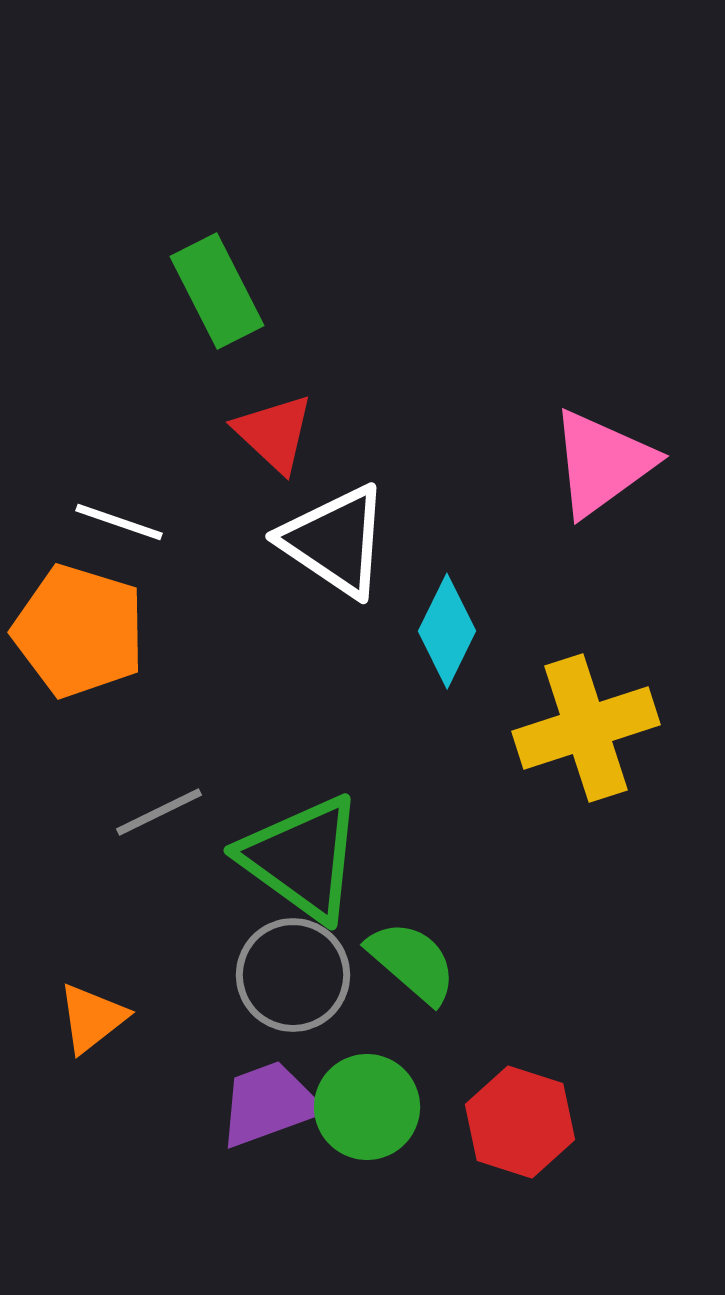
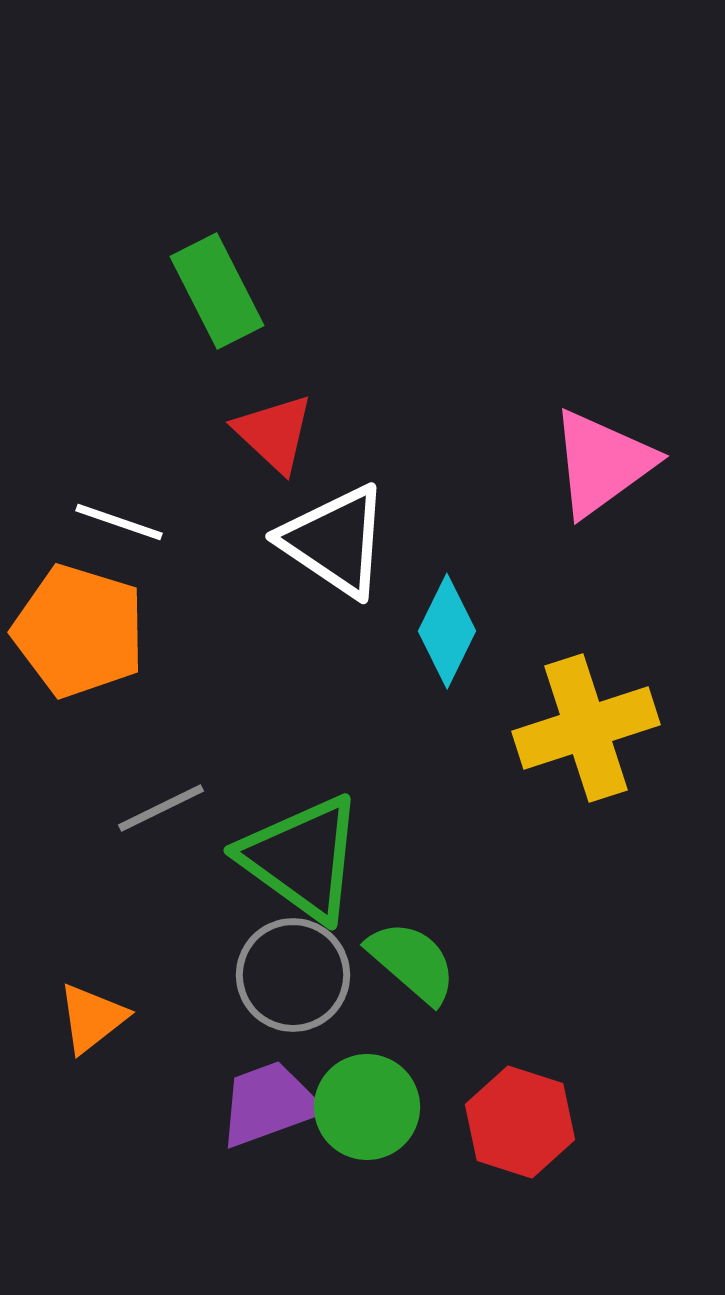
gray line: moved 2 px right, 4 px up
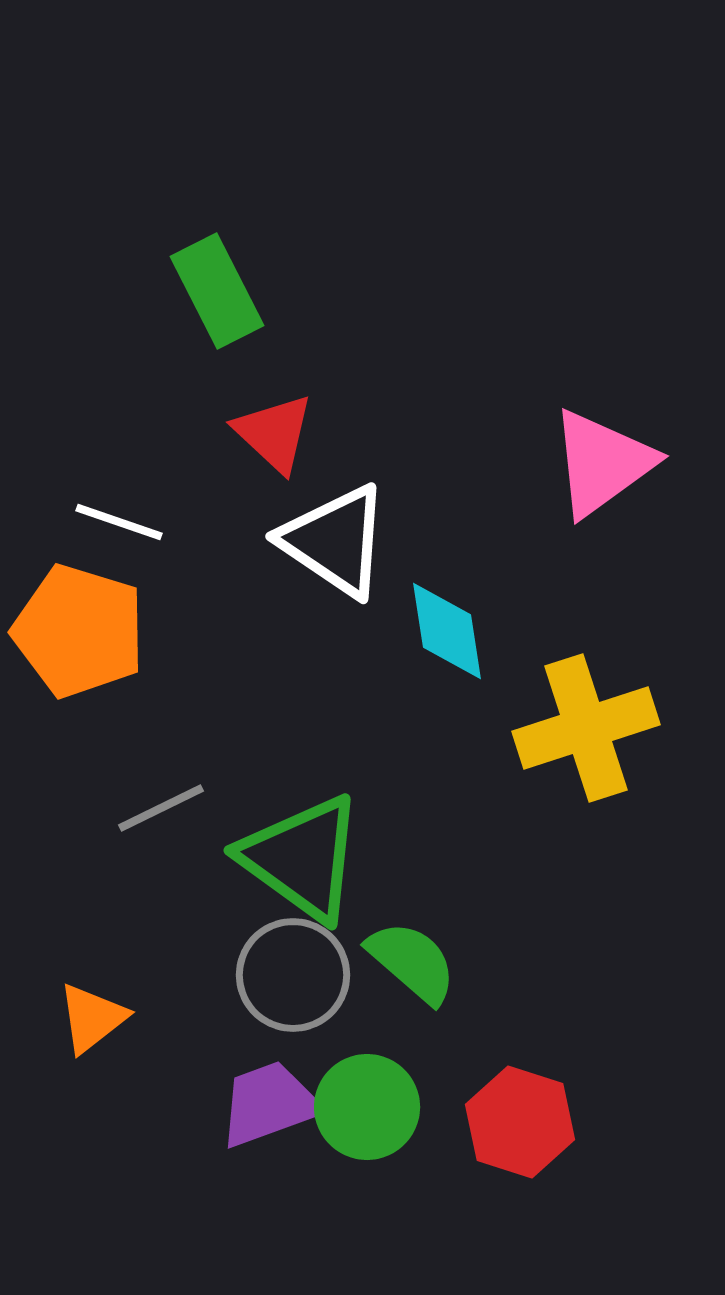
cyan diamond: rotated 35 degrees counterclockwise
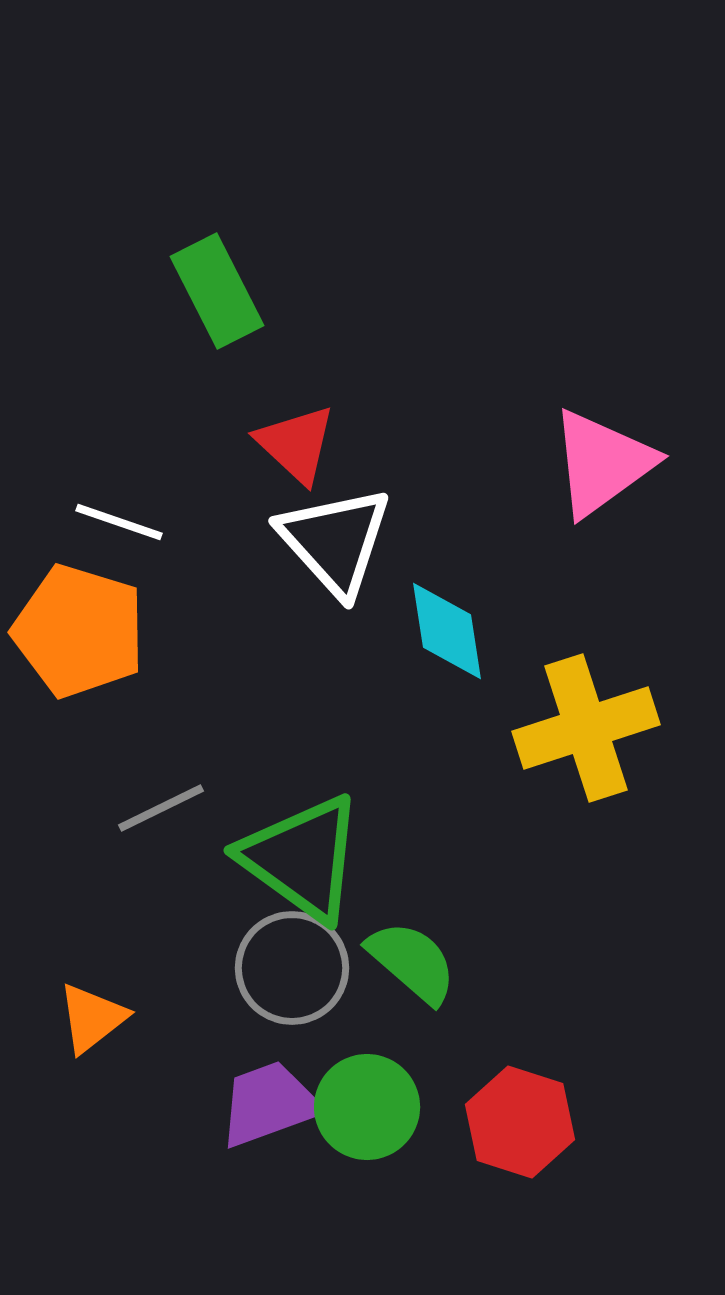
red triangle: moved 22 px right, 11 px down
white triangle: rotated 14 degrees clockwise
gray circle: moved 1 px left, 7 px up
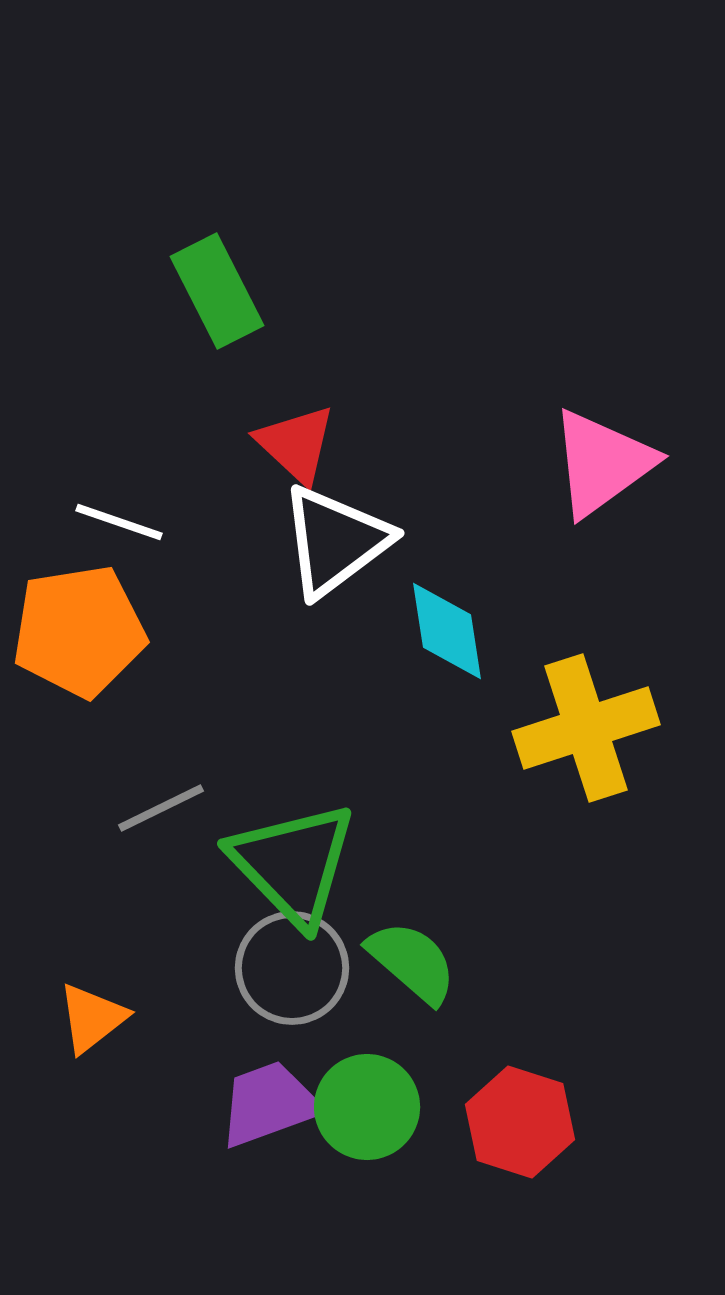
white triangle: rotated 35 degrees clockwise
orange pentagon: rotated 26 degrees counterclockwise
green triangle: moved 9 px left, 6 px down; rotated 10 degrees clockwise
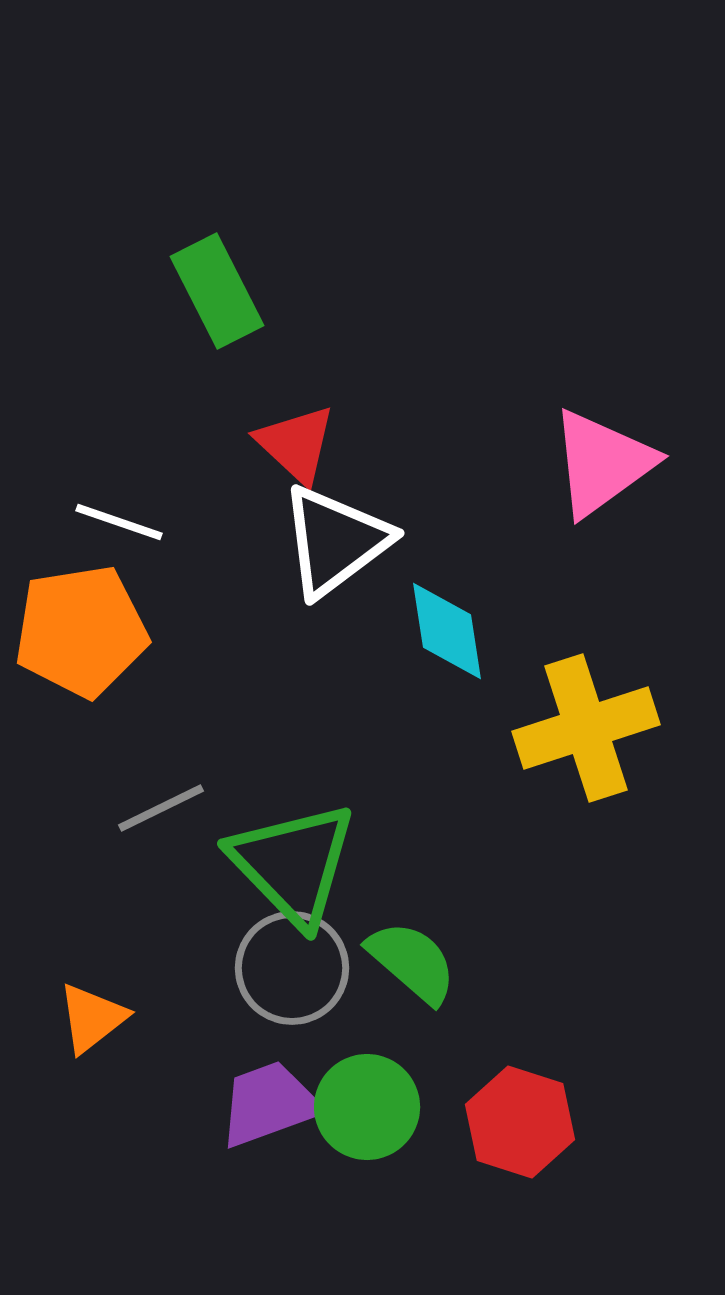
orange pentagon: moved 2 px right
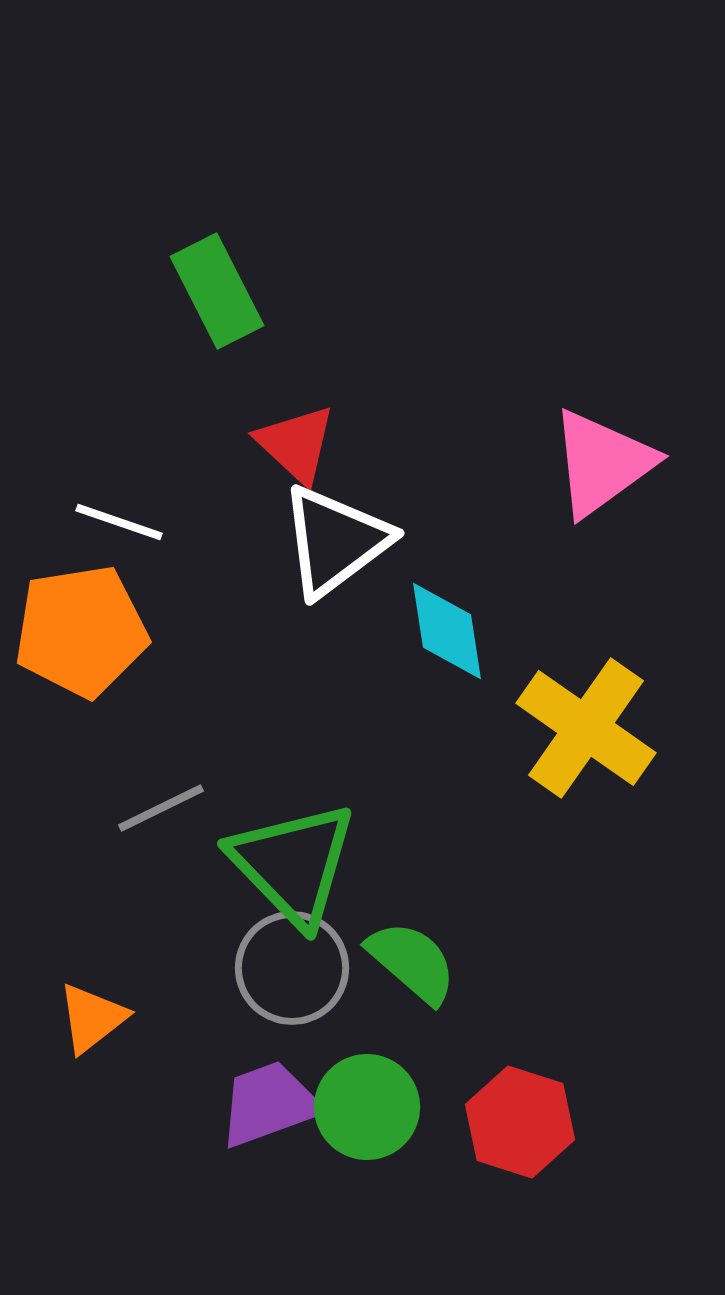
yellow cross: rotated 37 degrees counterclockwise
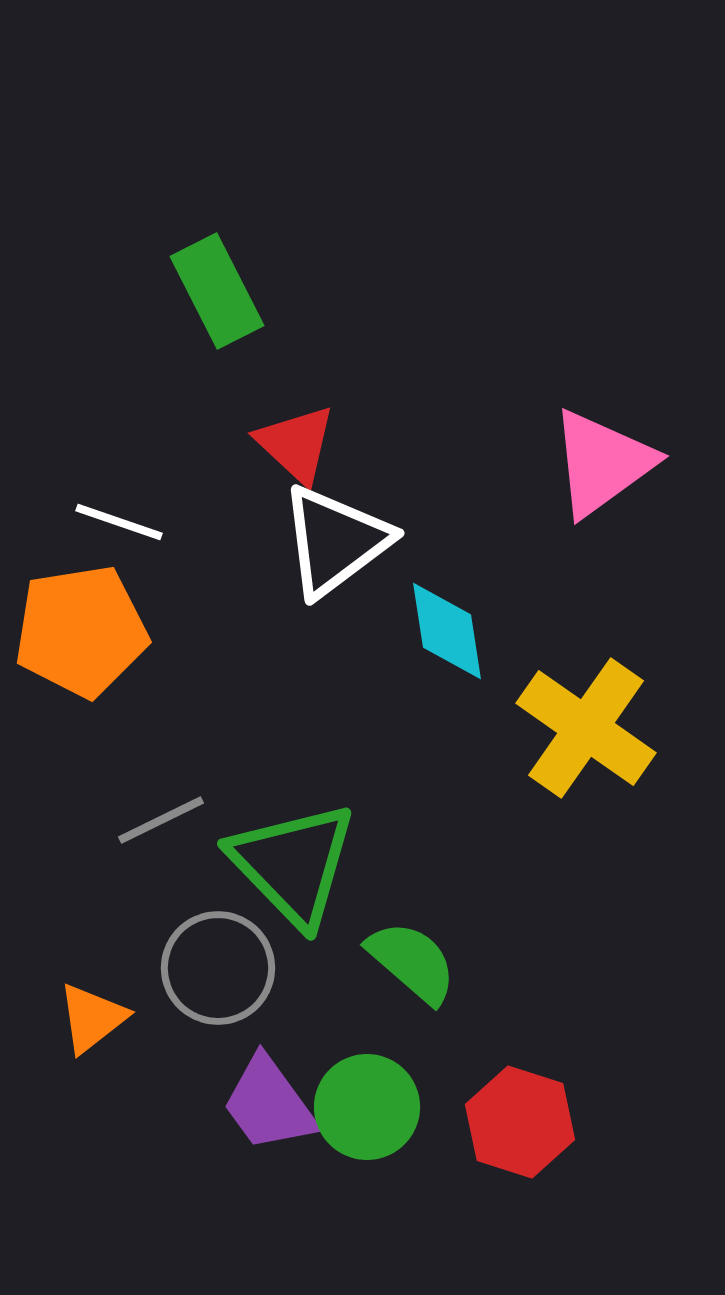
gray line: moved 12 px down
gray circle: moved 74 px left
purple trapezoid: rotated 106 degrees counterclockwise
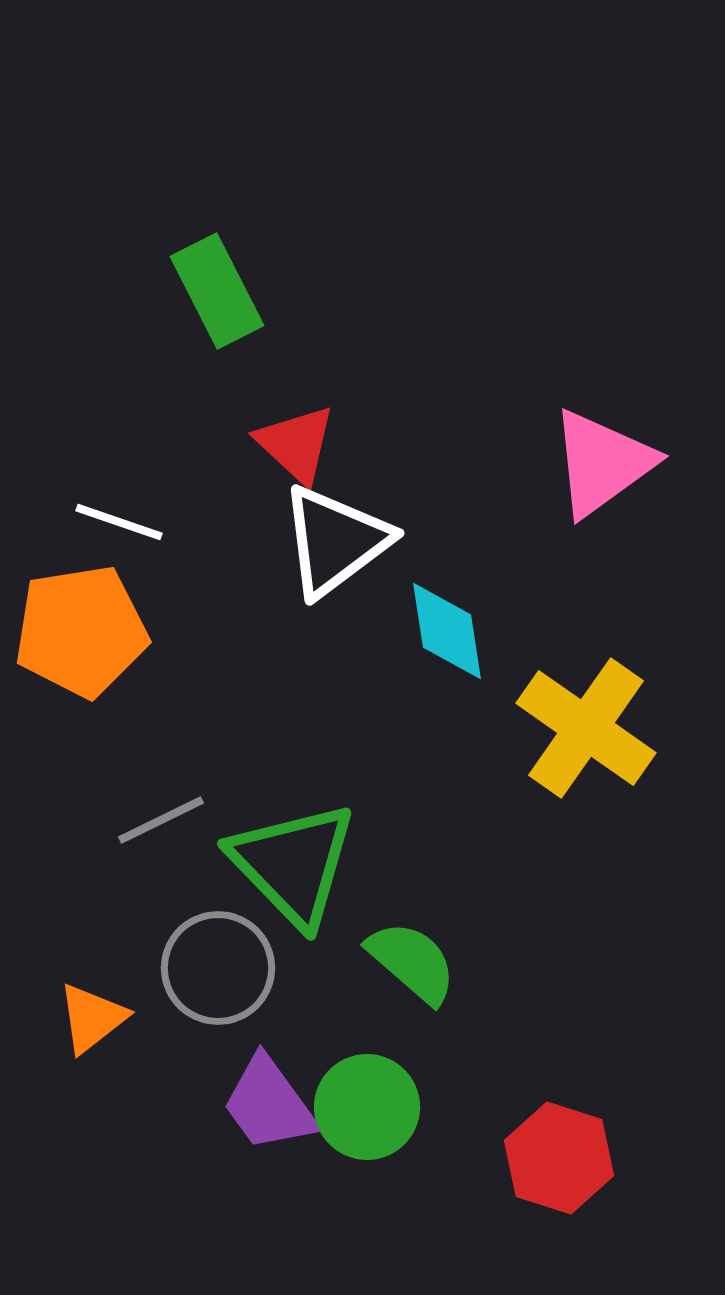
red hexagon: moved 39 px right, 36 px down
